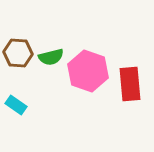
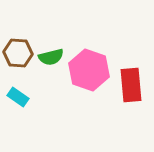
pink hexagon: moved 1 px right, 1 px up
red rectangle: moved 1 px right, 1 px down
cyan rectangle: moved 2 px right, 8 px up
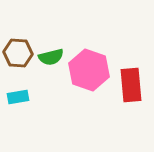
cyan rectangle: rotated 45 degrees counterclockwise
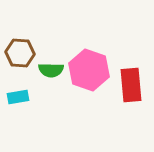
brown hexagon: moved 2 px right
green semicircle: moved 13 px down; rotated 15 degrees clockwise
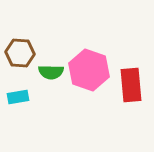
green semicircle: moved 2 px down
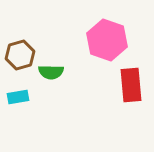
brown hexagon: moved 2 px down; rotated 20 degrees counterclockwise
pink hexagon: moved 18 px right, 30 px up
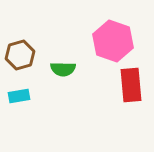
pink hexagon: moved 6 px right, 1 px down
green semicircle: moved 12 px right, 3 px up
cyan rectangle: moved 1 px right, 1 px up
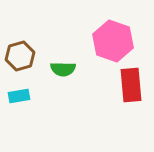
brown hexagon: moved 1 px down
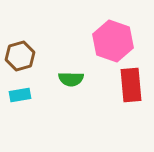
green semicircle: moved 8 px right, 10 px down
cyan rectangle: moved 1 px right, 1 px up
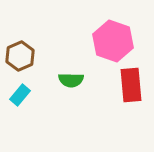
brown hexagon: rotated 8 degrees counterclockwise
green semicircle: moved 1 px down
cyan rectangle: rotated 40 degrees counterclockwise
